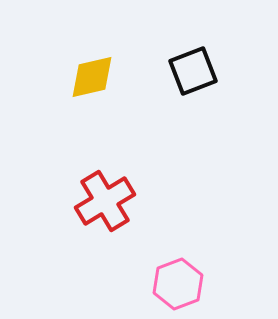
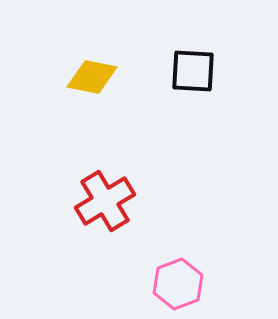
black square: rotated 24 degrees clockwise
yellow diamond: rotated 24 degrees clockwise
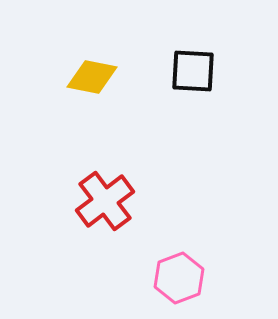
red cross: rotated 6 degrees counterclockwise
pink hexagon: moved 1 px right, 6 px up
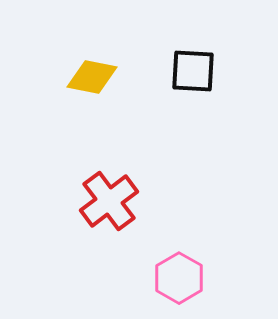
red cross: moved 4 px right
pink hexagon: rotated 9 degrees counterclockwise
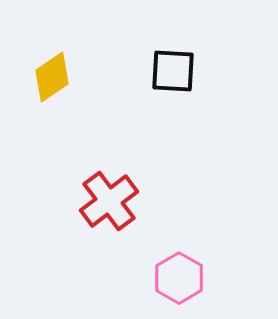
black square: moved 20 px left
yellow diamond: moved 40 px left; rotated 45 degrees counterclockwise
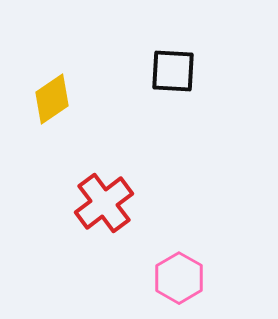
yellow diamond: moved 22 px down
red cross: moved 5 px left, 2 px down
